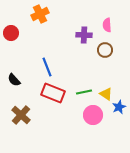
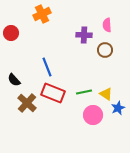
orange cross: moved 2 px right
blue star: moved 1 px left, 1 px down
brown cross: moved 6 px right, 12 px up
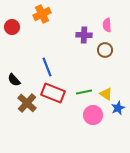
red circle: moved 1 px right, 6 px up
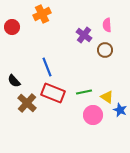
purple cross: rotated 35 degrees clockwise
black semicircle: moved 1 px down
yellow triangle: moved 1 px right, 3 px down
blue star: moved 2 px right, 2 px down; rotated 24 degrees counterclockwise
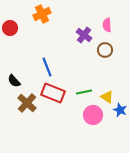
red circle: moved 2 px left, 1 px down
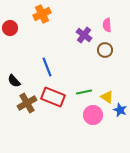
red rectangle: moved 4 px down
brown cross: rotated 18 degrees clockwise
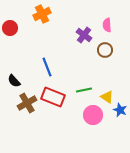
green line: moved 2 px up
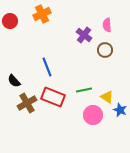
red circle: moved 7 px up
